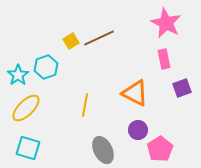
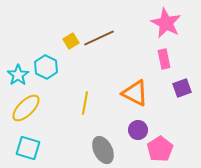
cyan hexagon: rotated 15 degrees counterclockwise
yellow line: moved 2 px up
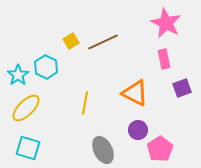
brown line: moved 4 px right, 4 px down
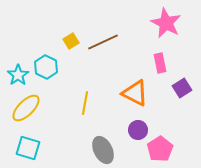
pink rectangle: moved 4 px left, 4 px down
purple square: rotated 12 degrees counterclockwise
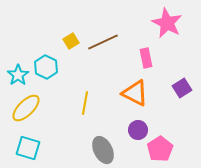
pink star: moved 1 px right
pink rectangle: moved 14 px left, 5 px up
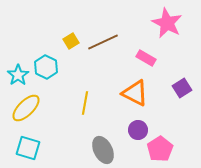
pink rectangle: rotated 48 degrees counterclockwise
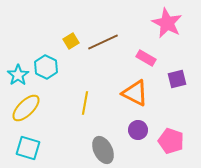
purple square: moved 5 px left, 9 px up; rotated 18 degrees clockwise
pink pentagon: moved 11 px right, 8 px up; rotated 20 degrees counterclockwise
